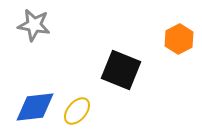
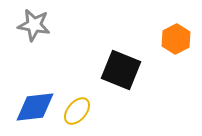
orange hexagon: moved 3 px left
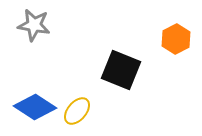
blue diamond: rotated 39 degrees clockwise
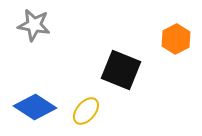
yellow ellipse: moved 9 px right
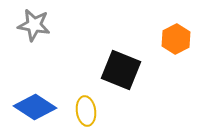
yellow ellipse: rotated 48 degrees counterclockwise
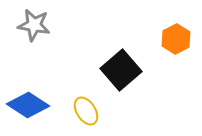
black square: rotated 27 degrees clockwise
blue diamond: moved 7 px left, 2 px up
yellow ellipse: rotated 24 degrees counterclockwise
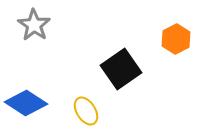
gray star: rotated 24 degrees clockwise
black square: moved 1 px up; rotated 6 degrees clockwise
blue diamond: moved 2 px left, 2 px up
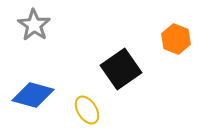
orange hexagon: rotated 12 degrees counterclockwise
blue diamond: moved 7 px right, 8 px up; rotated 18 degrees counterclockwise
yellow ellipse: moved 1 px right, 1 px up
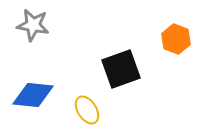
gray star: moved 1 px left; rotated 24 degrees counterclockwise
black square: rotated 15 degrees clockwise
blue diamond: rotated 9 degrees counterclockwise
